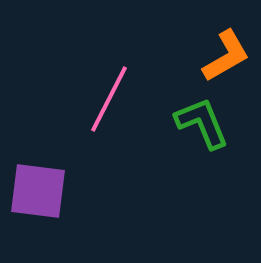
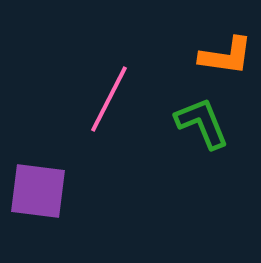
orange L-shape: rotated 38 degrees clockwise
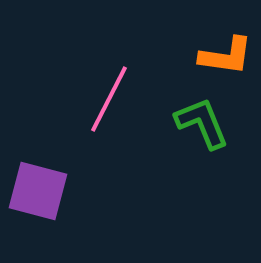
purple square: rotated 8 degrees clockwise
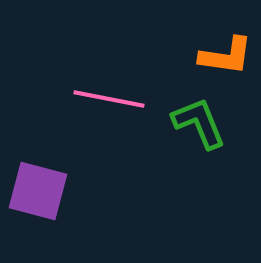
pink line: rotated 74 degrees clockwise
green L-shape: moved 3 px left
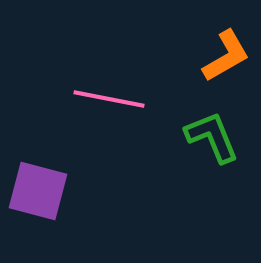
orange L-shape: rotated 38 degrees counterclockwise
green L-shape: moved 13 px right, 14 px down
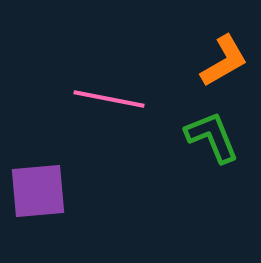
orange L-shape: moved 2 px left, 5 px down
purple square: rotated 20 degrees counterclockwise
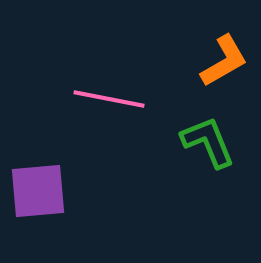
green L-shape: moved 4 px left, 5 px down
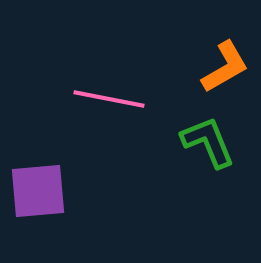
orange L-shape: moved 1 px right, 6 px down
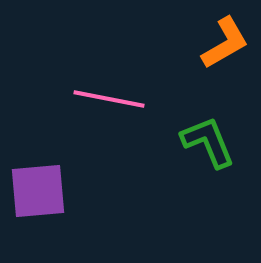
orange L-shape: moved 24 px up
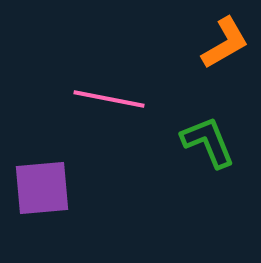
purple square: moved 4 px right, 3 px up
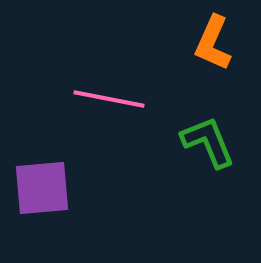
orange L-shape: moved 12 px left; rotated 144 degrees clockwise
